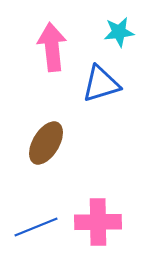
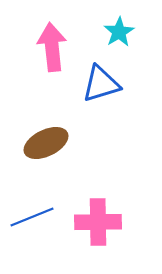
cyan star: rotated 24 degrees counterclockwise
brown ellipse: rotated 33 degrees clockwise
blue line: moved 4 px left, 10 px up
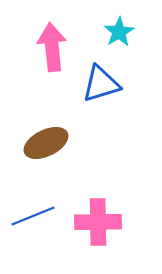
blue line: moved 1 px right, 1 px up
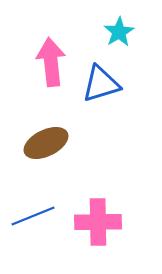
pink arrow: moved 1 px left, 15 px down
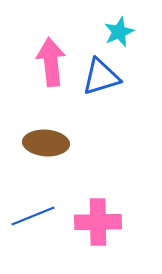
cyan star: rotated 8 degrees clockwise
blue triangle: moved 7 px up
brown ellipse: rotated 30 degrees clockwise
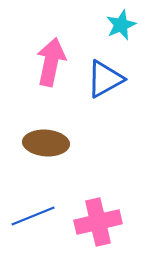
cyan star: moved 2 px right, 7 px up
pink arrow: rotated 18 degrees clockwise
blue triangle: moved 4 px right, 2 px down; rotated 12 degrees counterclockwise
pink cross: rotated 12 degrees counterclockwise
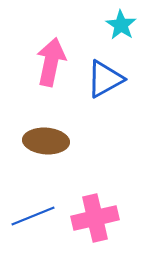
cyan star: rotated 16 degrees counterclockwise
brown ellipse: moved 2 px up
pink cross: moved 3 px left, 4 px up
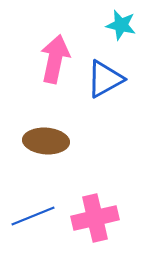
cyan star: rotated 20 degrees counterclockwise
pink arrow: moved 4 px right, 3 px up
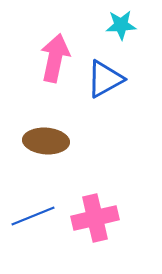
cyan star: rotated 16 degrees counterclockwise
pink arrow: moved 1 px up
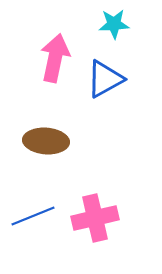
cyan star: moved 7 px left, 1 px up
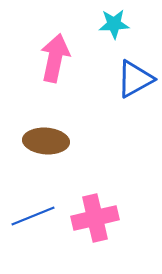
blue triangle: moved 30 px right
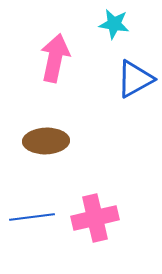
cyan star: rotated 12 degrees clockwise
brown ellipse: rotated 6 degrees counterclockwise
blue line: moved 1 px left, 1 px down; rotated 15 degrees clockwise
